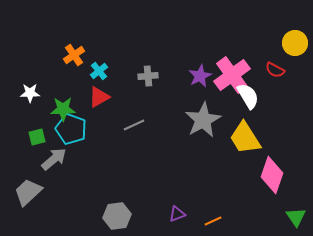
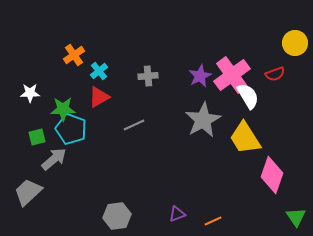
red semicircle: moved 4 px down; rotated 48 degrees counterclockwise
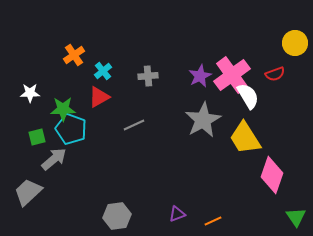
cyan cross: moved 4 px right
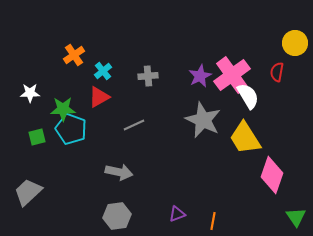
red semicircle: moved 2 px right, 2 px up; rotated 120 degrees clockwise
gray star: rotated 18 degrees counterclockwise
gray arrow: moved 65 px right, 13 px down; rotated 52 degrees clockwise
orange line: rotated 54 degrees counterclockwise
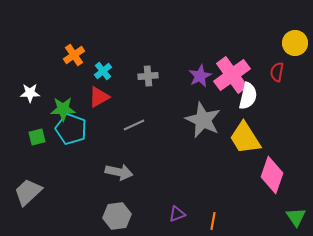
white semicircle: rotated 44 degrees clockwise
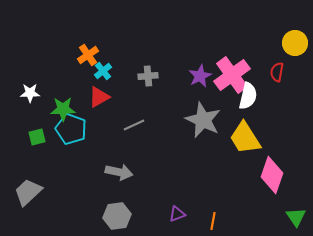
orange cross: moved 14 px right
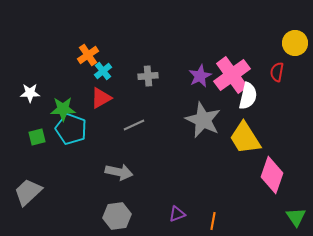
red triangle: moved 2 px right, 1 px down
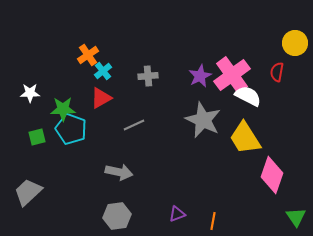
white semicircle: rotated 76 degrees counterclockwise
